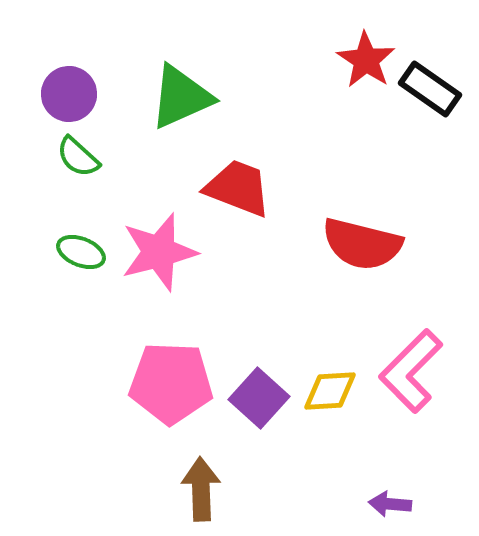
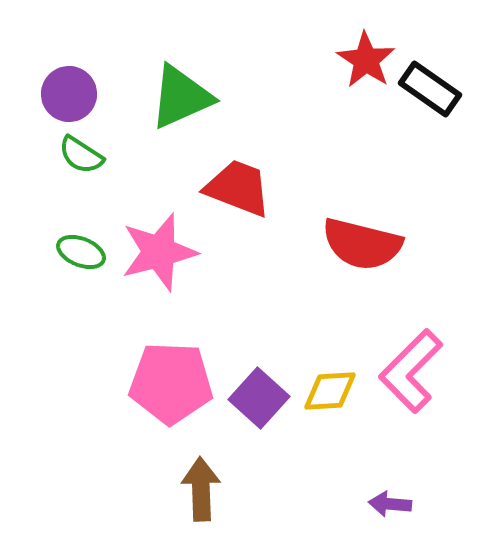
green semicircle: moved 3 px right, 2 px up; rotated 9 degrees counterclockwise
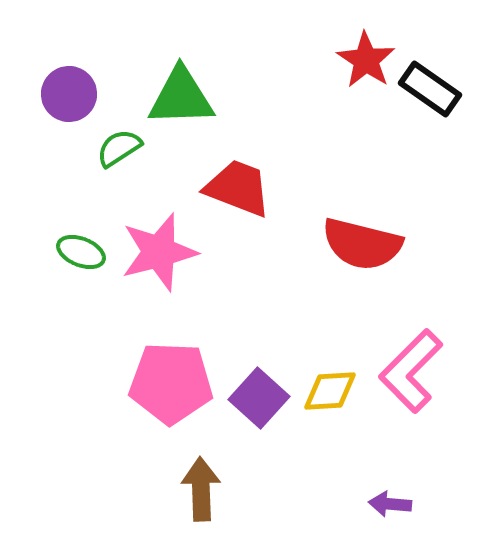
green triangle: rotated 22 degrees clockwise
green semicircle: moved 38 px right, 7 px up; rotated 114 degrees clockwise
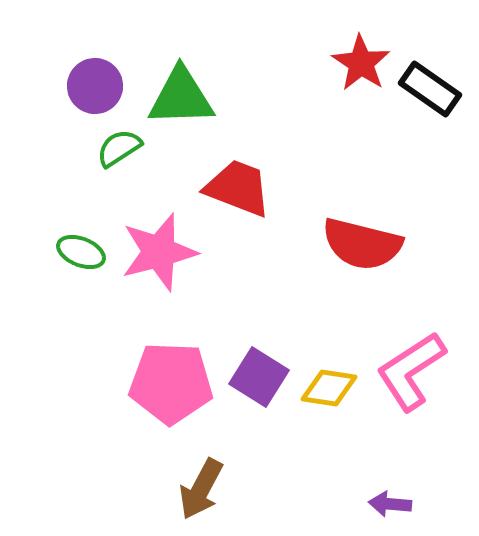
red star: moved 5 px left, 3 px down
purple circle: moved 26 px right, 8 px up
pink L-shape: rotated 12 degrees clockwise
yellow diamond: moved 1 px left, 3 px up; rotated 12 degrees clockwise
purple square: moved 21 px up; rotated 10 degrees counterclockwise
brown arrow: rotated 150 degrees counterclockwise
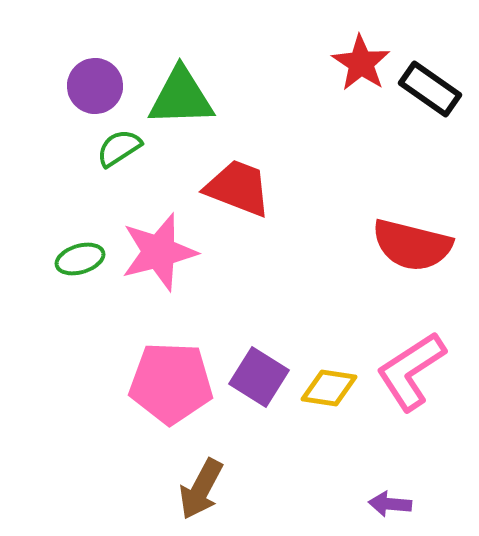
red semicircle: moved 50 px right, 1 px down
green ellipse: moved 1 px left, 7 px down; rotated 39 degrees counterclockwise
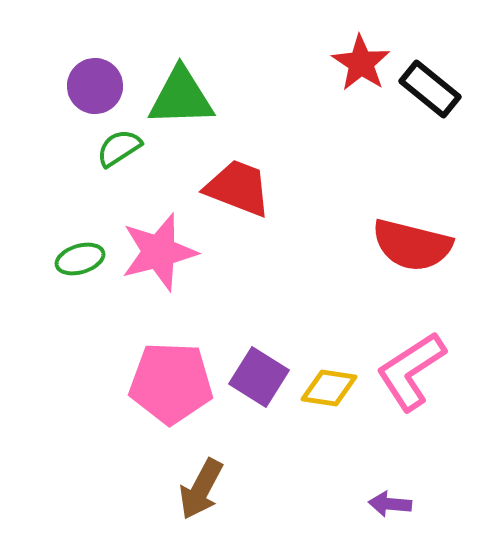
black rectangle: rotated 4 degrees clockwise
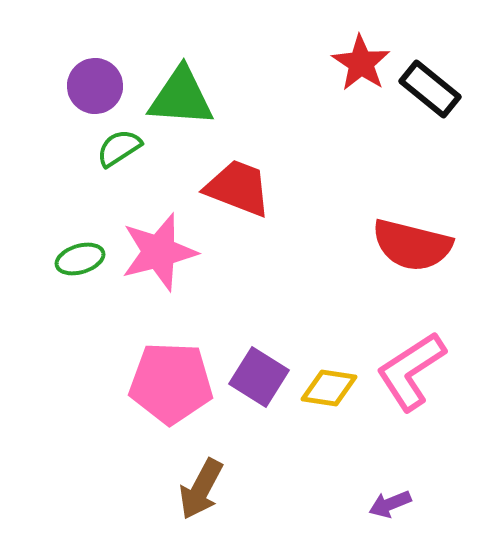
green triangle: rotated 6 degrees clockwise
purple arrow: rotated 27 degrees counterclockwise
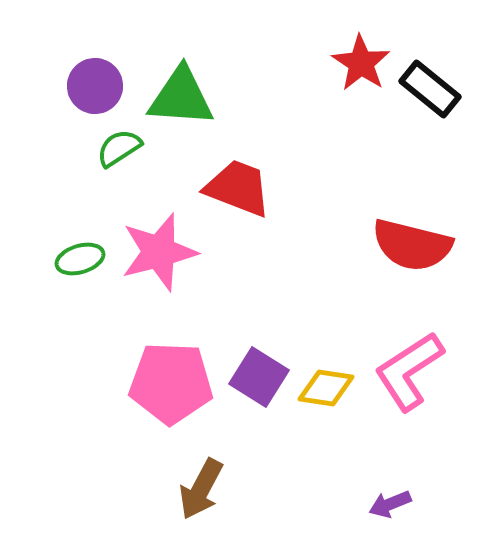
pink L-shape: moved 2 px left
yellow diamond: moved 3 px left
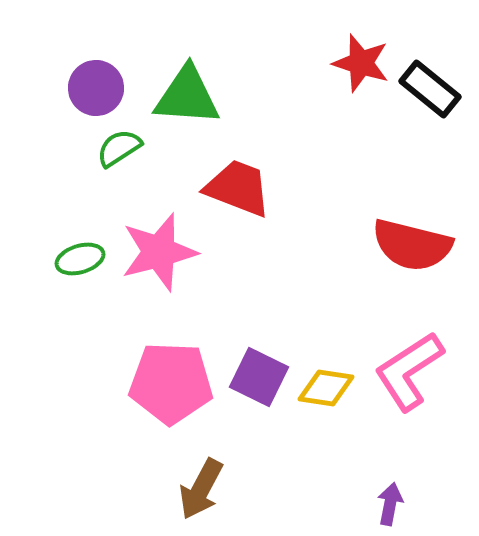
red star: rotated 16 degrees counterclockwise
purple circle: moved 1 px right, 2 px down
green triangle: moved 6 px right, 1 px up
purple square: rotated 6 degrees counterclockwise
purple arrow: rotated 123 degrees clockwise
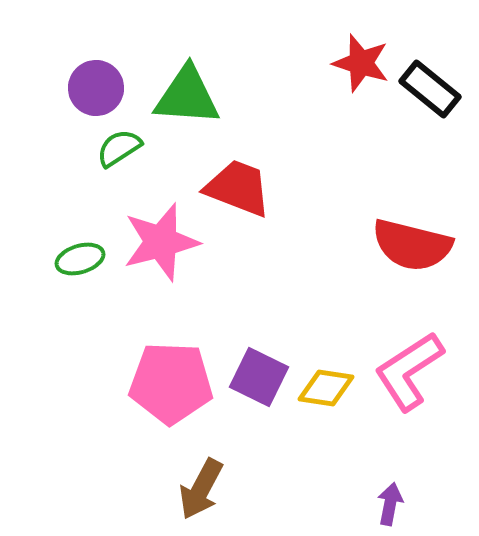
pink star: moved 2 px right, 10 px up
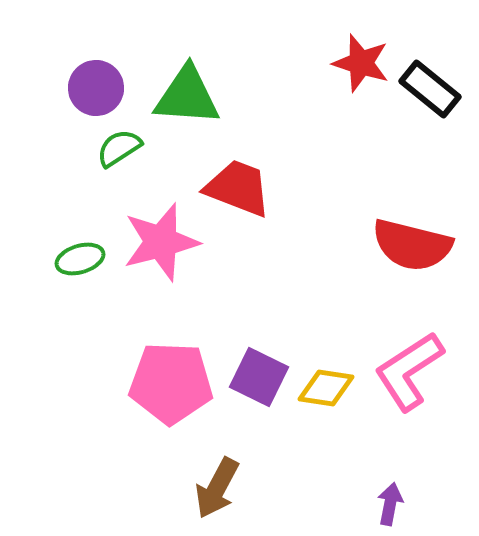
brown arrow: moved 16 px right, 1 px up
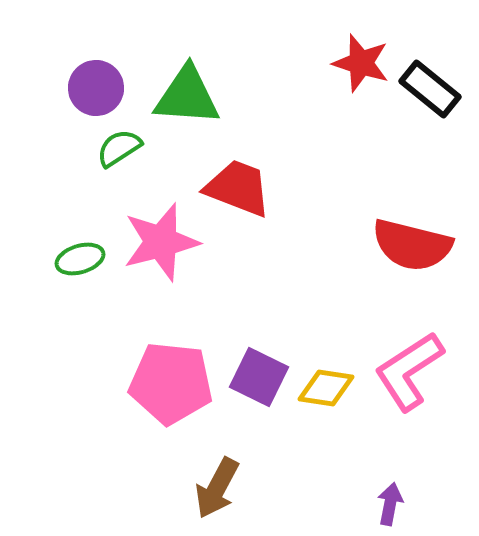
pink pentagon: rotated 4 degrees clockwise
